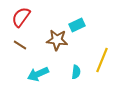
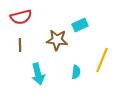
red semicircle: rotated 140 degrees counterclockwise
cyan rectangle: moved 3 px right
brown line: rotated 56 degrees clockwise
cyan arrow: rotated 80 degrees counterclockwise
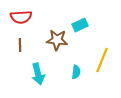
red semicircle: rotated 10 degrees clockwise
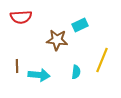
brown line: moved 3 px left, 21 px down
cyan arrow: moved 1 px right, 1 px down; rotated 70 degrees counterclockwise
